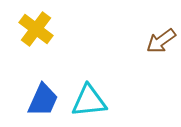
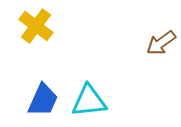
yellow cross: moved 3 px up
brown arrow: moved 2 px down
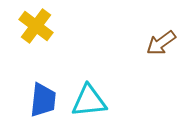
blue trapezoid: rotated 18 degrees counterclockwise
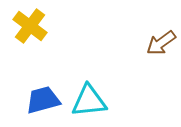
yellow cross: moved 6 px left
blue trapezoid: rotated 111 degrees counterclockwise
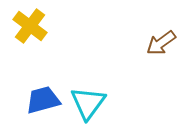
cyan triangle: moved 1 px left, 2 px down; rotated 48 degrees counterclockwise
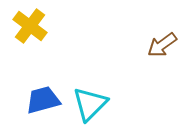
brown arrow: moved 1 px right, 2 px down
cyan triangle: moved 2 px right, 1 px down; rotated 9 degrees clockwise
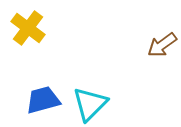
yellow cross: moved 2 px left, 2 px down
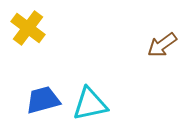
cyan triangle: rotated 33 degrees clockwise
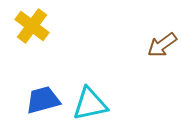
yellow cross: moved 4 px right, 2 px up
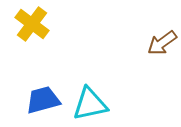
yellow cross: moved 2 px up
brown arrow: moved 2 px up
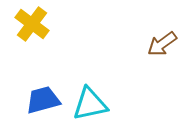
brown arrow: moved 1 px down
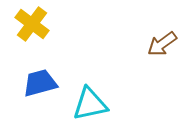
blue trapezoid: moved 3 px left, 17 px up
